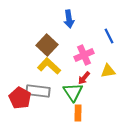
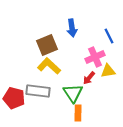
blue arrow: moved 3 px right, 9 px down
brown square: rotated 25 degrees clockwise
pink cross: moved 11 px right, 2 px down
red arrow: moved 5 px right
green triangle: moved 1 px down
red pentagon: moved 6 px left; rotated 15 degrees counterclockwise
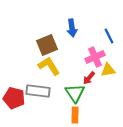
yellow L-shape: rotated 15 degrees clockwise
yellow triangle: moved 1 px up
green triangle: moved 2 px right
orange rectangle: moved 3 px left, 2 px down
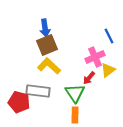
blue arrow: moved 27 px left
yellow L-shape: rotated 15 degrees counterclockwise
yellow triangle: rotated 28 degrees counterclockwise
red pentagon: moved 5 px right, 4 px down
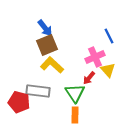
blue arrow: rotated 30 degrees counterclockwise
yellow L-shape: moved 3 px right, 1 px up
yellow triangle: rotated 35 degrees counterclockwise
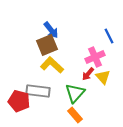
blue arrow: moved 6 px right, 2 px down
yellow triangle: moved 5 px left, 7 px down
red arrow: moved 1 px left, 4 px up
green triangle: rotated 15 degrees clockwise
red pentagon: moved 1 px up
orange rectangle: rotated 42 degrees counterclockwise
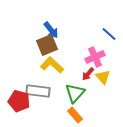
blue line: moved 2 px up; rotated 21 degrees counterclockwise
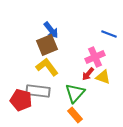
blue line: rotated 21 degrees counterclockwise
yellow L-shape: moved 5 px left, 2 px down; rotated 10 degrees clockwise
yellow triangle: rotated 28 degrees counterclockwise
red pentagon: moved 2 px right, 1 px up
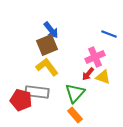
gray rectangle: moved 1 px left, 1 px down
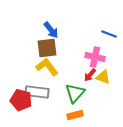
brown square: moved 3 px down; rotated 15 degrees clockwise
pink cross: rotated 36 degrees clockwise
red arrow: moved 2 px right, 1 px down
orange rectangle: rotated 63 degrees counterclockwise
